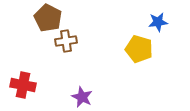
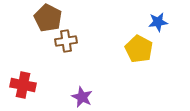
yellow pentagon: rotated 12 degrees clockwise
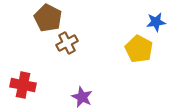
blue star: moved 2 px left
brown cross: moved 1 px right, 2 px down; rotated 20 degrees counterclockwise
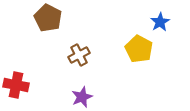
blue star: moved 4 px right; rotated 24 degrees counterclockwise
brown cross: moved 12 px right, 12 px down
red cross: moved 7 px left
purple star: rotated 25 degrees clockwise
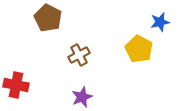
blue star: rotated 18 degrees clockwise
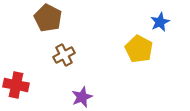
blue star: rotated 12 degrees counterclockwise
brown cross: moved 15 px left
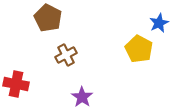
blue star: moved 1 px left, 1 px down
brown cross: moved 2 px right
red cross: moved 1 px up
purple star: rotated 15 degrees counterclockwise
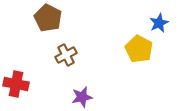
purple star: rotated 25 degrees clockwise
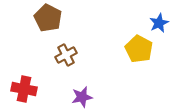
red cross: moved 8 px right, 5 px down
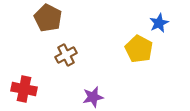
purple star: moved 11 px right
